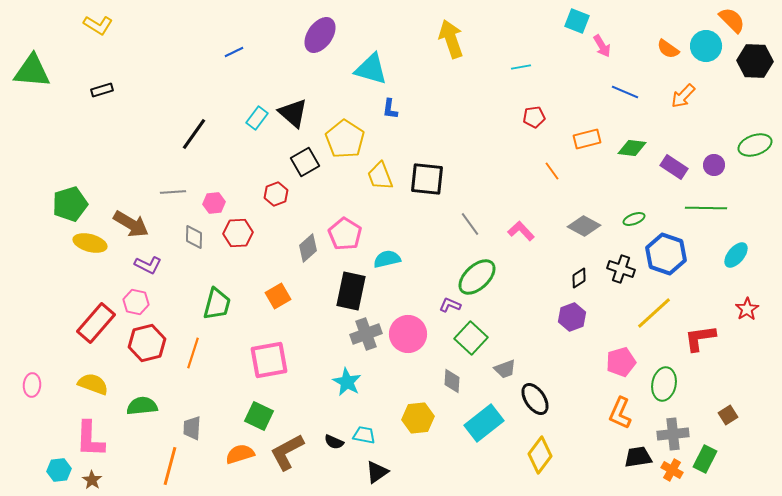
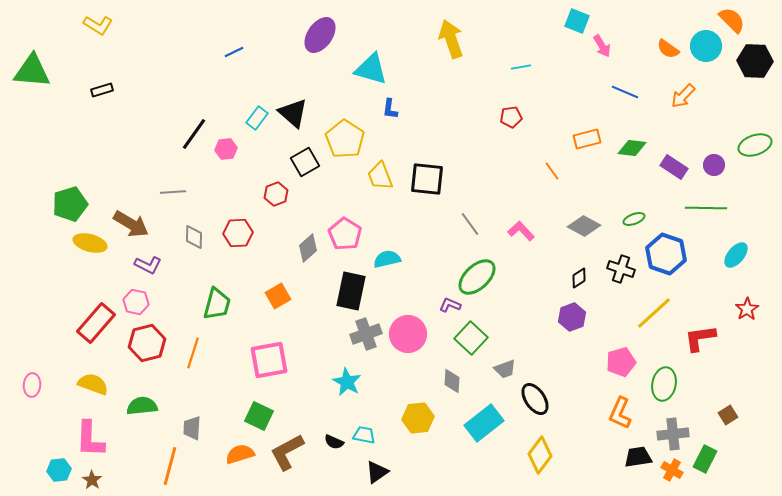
red pentagon at (534, 117): moved 23 px left
pink hexagon at (214, 203): moved 12 px right, 54 px up
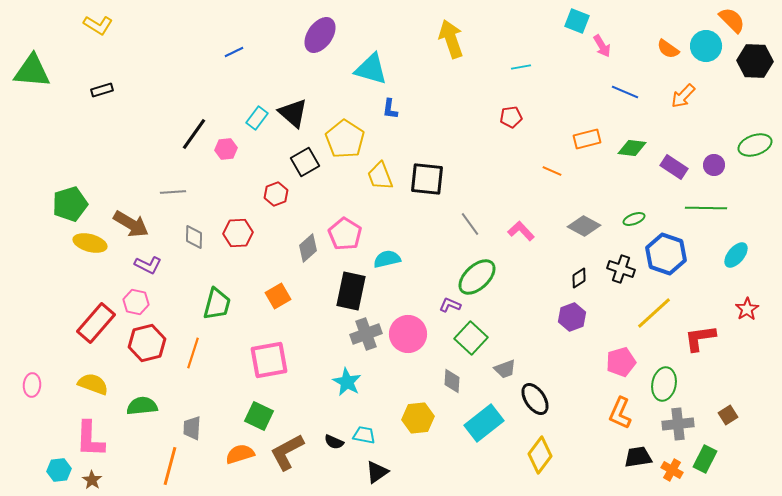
orange line at (552, 171): rotated 30 degrees counterclockwise
gray cross at (673, 434): moved 5 px right, 10 px up
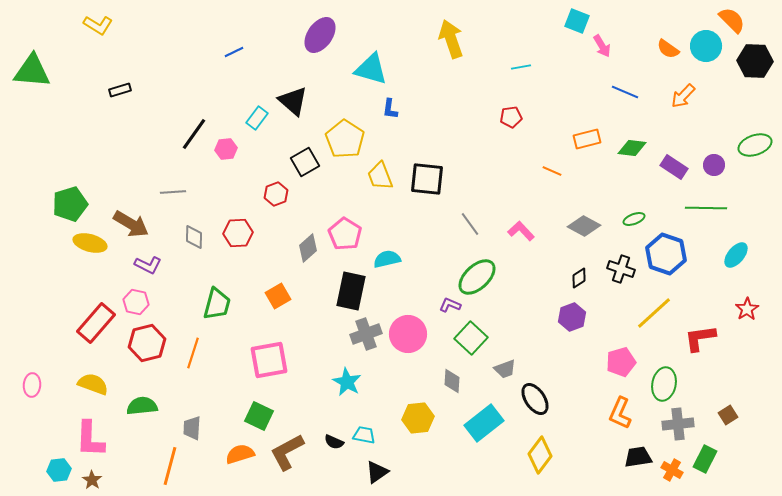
black rectangle at (102, 90): moved 18 px right
black triangle at (293, 113): moved 12 px up
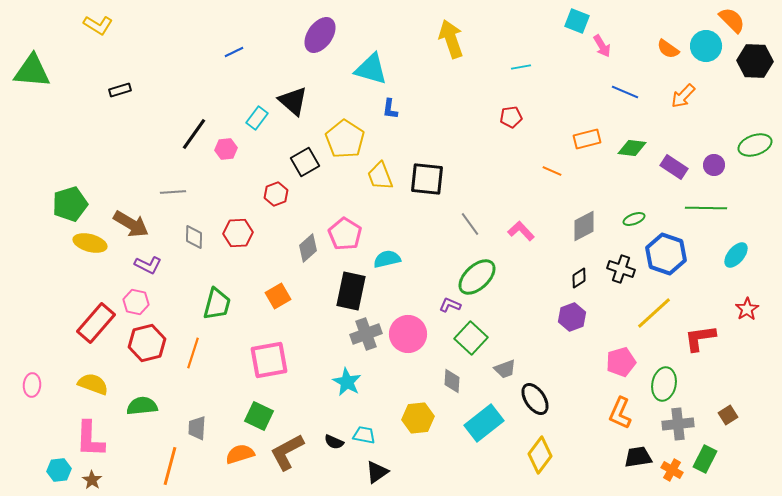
gray diamond at (584, 226): rotated 56 degrees counterclockwise
gray trapezoid at (192, 428): moved 5 px right
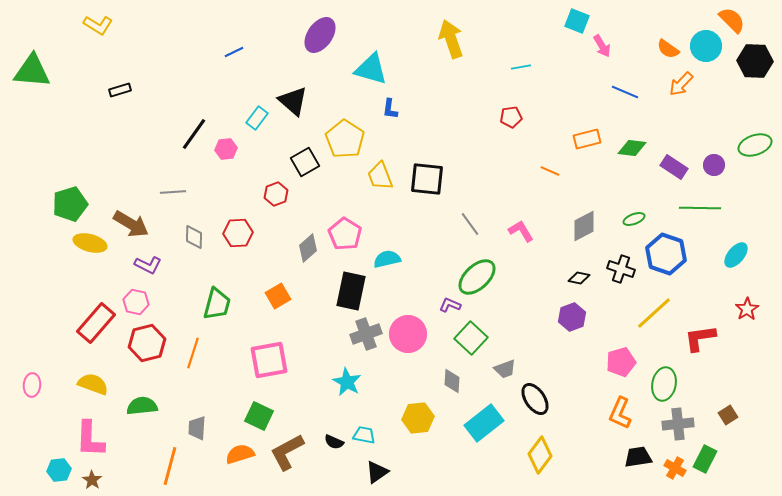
orange arrow at (683, 96): moved 2 px left, 12 px up
orange line at (552, 171): moved 2 px left
green line at (706, 208): moved 6 px left
pink L-shape at (521, 231): rotated 12 degrees clockwise
black diamond at (579, 278): rotated 45 degrees clockwise
orange cross at (672, 470): moved 3 px right, 2 px up
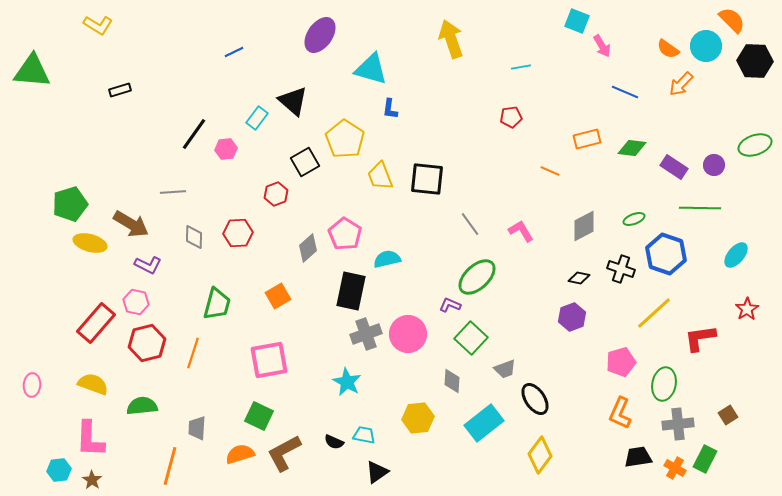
brown L-shape at (287, 452): moved 3 px left, 1 px down
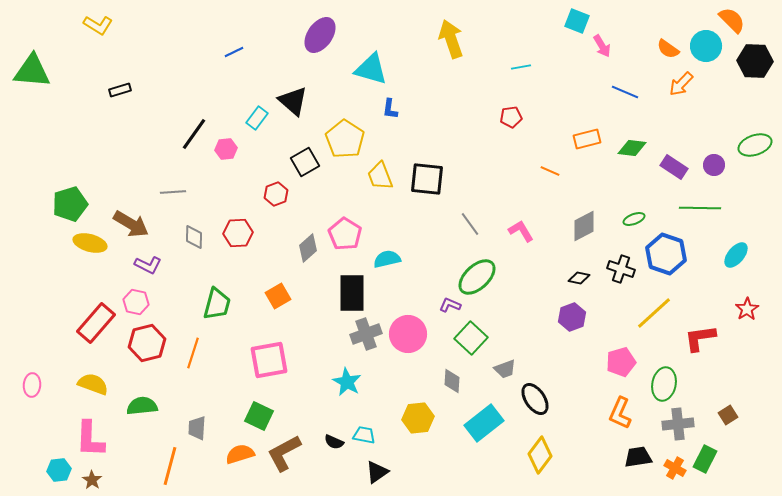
black rectangle at (351, 291): moved 1 px right, 2 px down; rotated 12 degrees counterclockwise
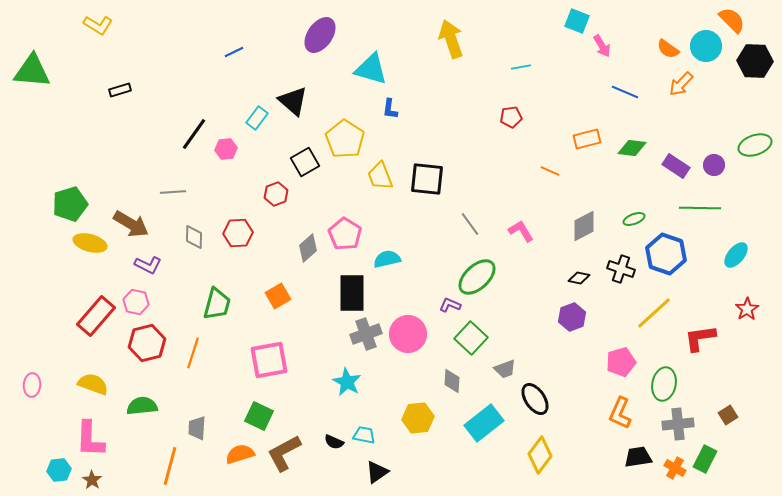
purple rectangle at (674, 167): moved 2 px right, 1 px up
red rectangle at (96, 323): moved 7 px up
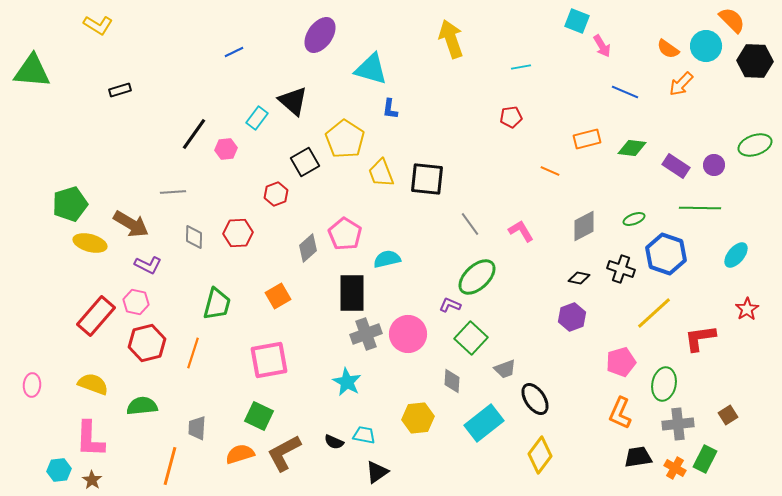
yellow trapezoid at (380, 176): moved 1 px right, 3 px up
